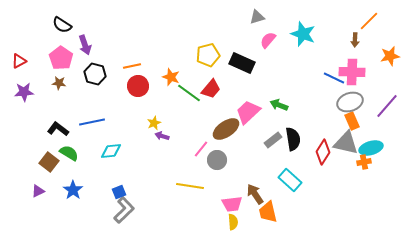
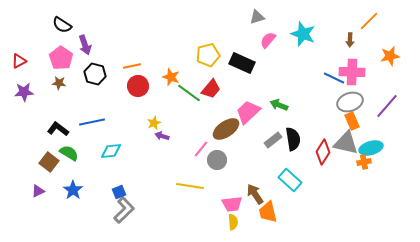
brown arrow at (355, 40): moved 5 px left
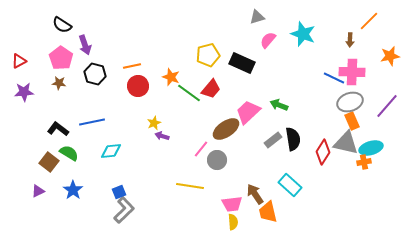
cyan rectangle at (290, 180): moved 5 px down
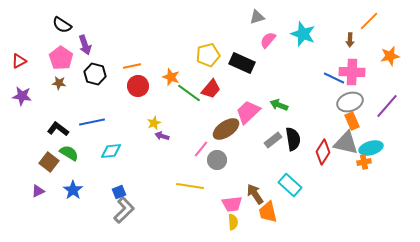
purple star at (24, 92): moved 2 px left, 4 px down; rotated 12 degrees clockwise
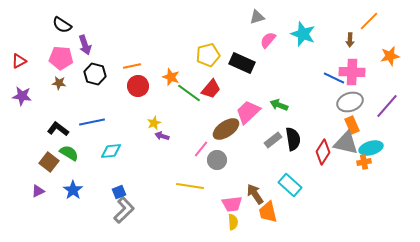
pink pentagon at (61, 58): rotated 30 degrees counterclockwise
orange rectangle at (352, 121): moved 4 px down
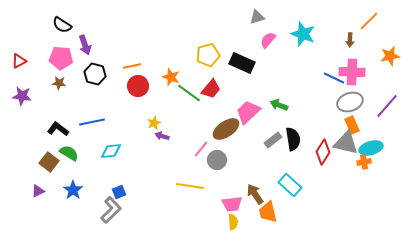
gray L-shape at (124, 210): moved 13 px left
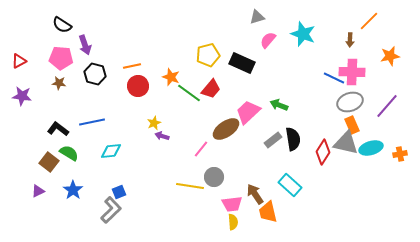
gray circle at (217, 160): moved 3 px left, 17 px down
orange cross at (364, 162): moved 36 px right, 8 px up
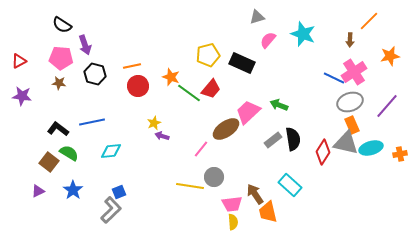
pink cross at (352, 72): moved 2 px right; rotated 35 degrees counterclockwise
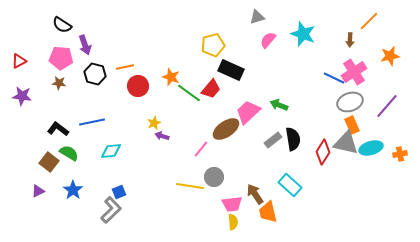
yellow pentagon at (208, 55): moved 5 px right, 10 px up
black rectangle at (242, 63): moved 11 px left, 7 px down
orange line at (132, 66): moved 7 px left, 1 px down
